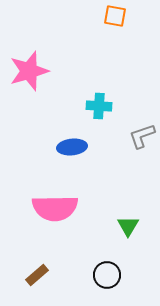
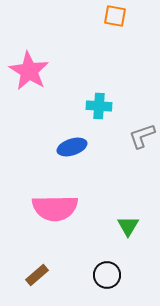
pink star: rotated 24 degrees counterclockwise
blue ellipse: rotated 12 degrees counterclockwise
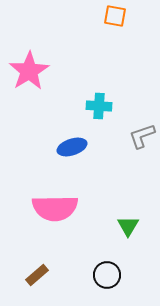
pink star: rotated 9 degrees clockwise
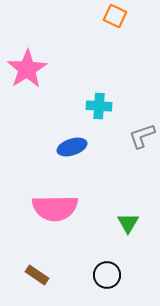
orange square: rotated 15 degrees clockwise
pink star: moved 2 px left, 2 px up
green triangle: moved 3 px up
brown rectangle: rotated 75 degrees clockwise
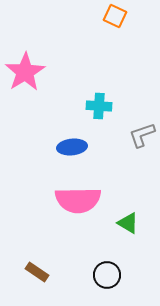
pink star: moved 2 px left, 3 px down
gray L-shape: moved 1 px up
blue ellipse: rotated 12 degrees clockwise
pink semicircle: moved 23 px right, 8 px up
green triangle: rotated 30 degrees counterclockwise
brown rectangle: moved 3 px up
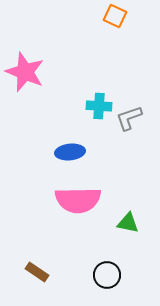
pink star: rotated 18 degrees counterclockwise
gray L-shape: moved 13 px left, 17 px up
blue ellipse: moved 2 px left, 5 px down
green triangle: rotated 20 degrees counterclockwise
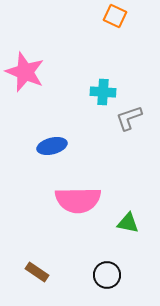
cyan cross: moved 4 px right, 14 px up
blue ellipse: moved 18 px left, 6 px up; rotated 8 degrees counterclockwise
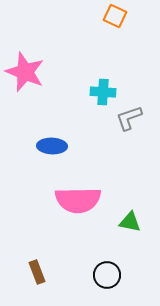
blue ellipse: rotated 16 degrees clockwise
green triangle: moved 2 px right, 1 px up
brown rectangle: rotated 35 degrees clockwise
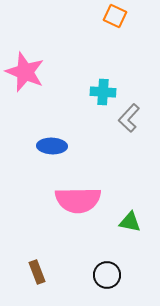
gray L-shape: rotated 28 degrees counterclockwise
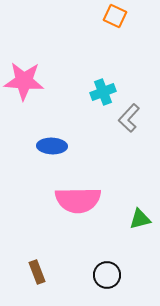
pink star: moved 1 px left, 9 px down; rotated 18 degrees counterclockwise
cyan cross: rotated 25 degrees counterclockwise
green triangle: moved 10 px right, 3 px up; rotated 25 degrees counterclockwise
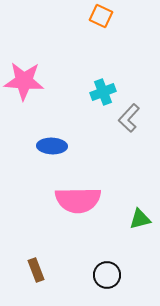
orange square: moved 14 px left
brown rectangle: moved 1 px left, 2 px up
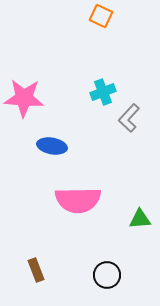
pink star: moved 17 px down
blue ellipse: rotated 8 degrees clockwise
green triangle: rotated 10 degrees clockwise
